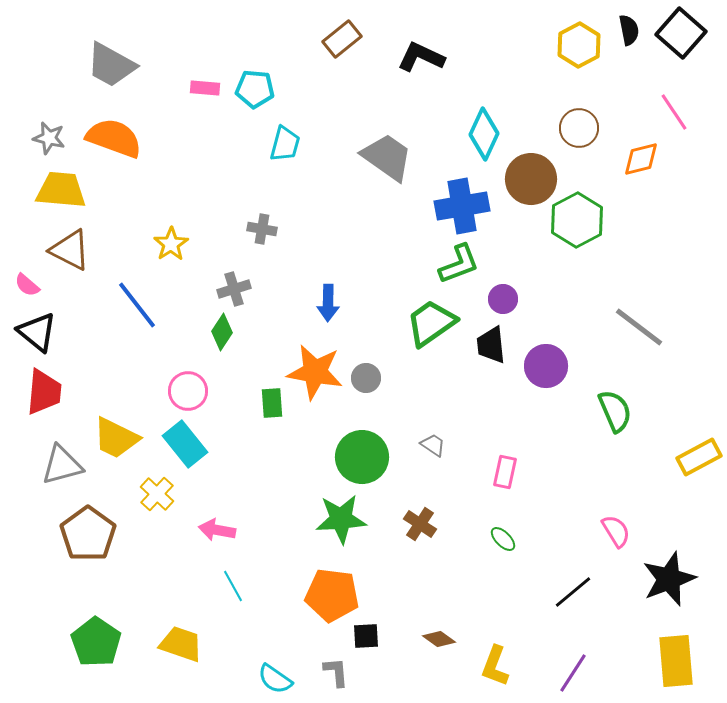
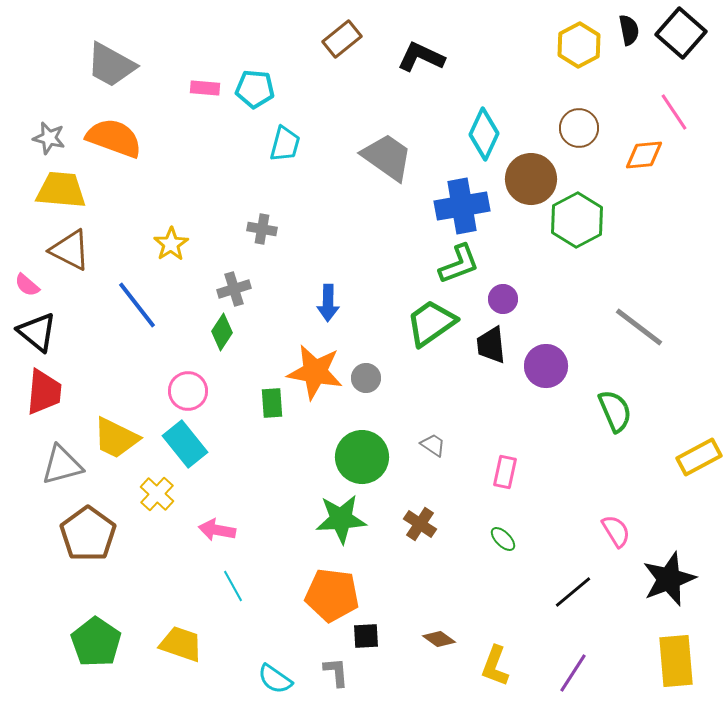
orange diamond at (641, 159): moved 3 px right, 4 px up; rotated 9 degrees clockwise
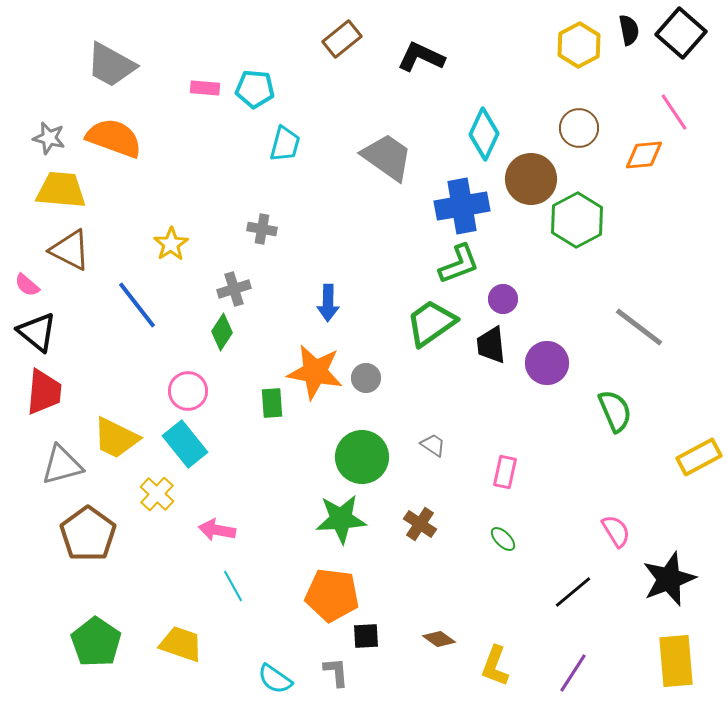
purple circle at (546, 366): moved 1 px right, 3 px up
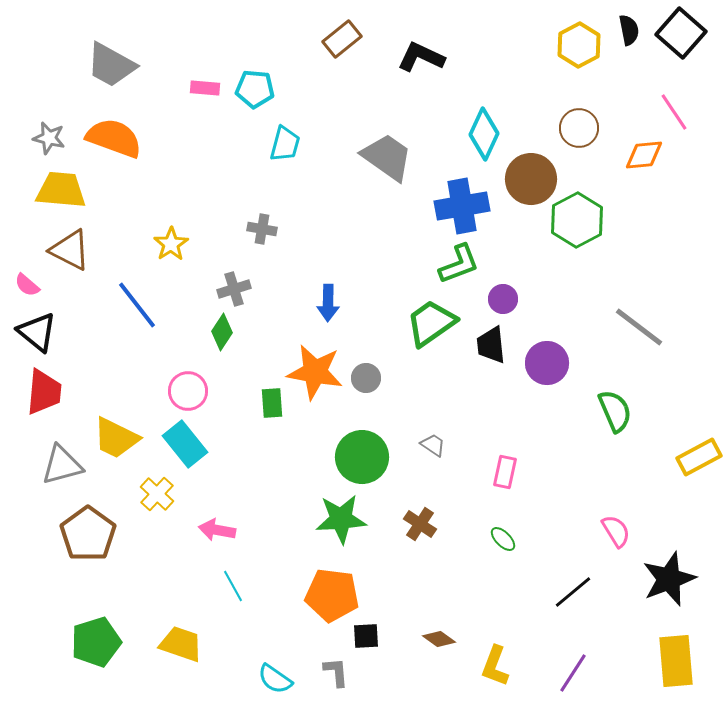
green pentagon at (96, 642): rotated 21 degrees clockwise
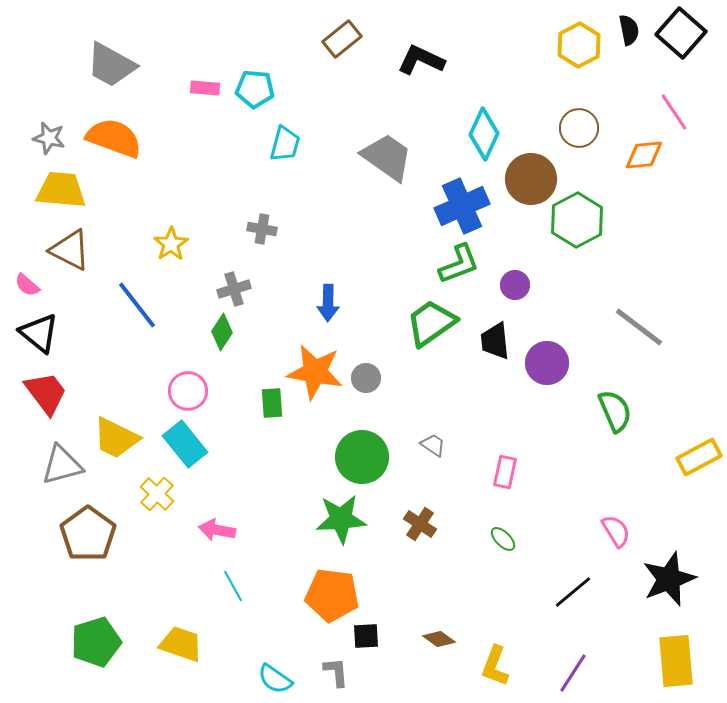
black L-shape at (421, 57): moved 3 px down
blue cross at (462, 206): rotated 14 degrees counterclockwise
purple circle at (503, 299): moved 12 px right, 14 px up
black triangle at (37, 332): moved 2 px right, 1 px down
black trapezoid at (491, 345): moved 4 px right, 4 px up
red trapezoid at (44, 392): moved 2 px right, 1 px down; rotated 42 degrees counterclockwise
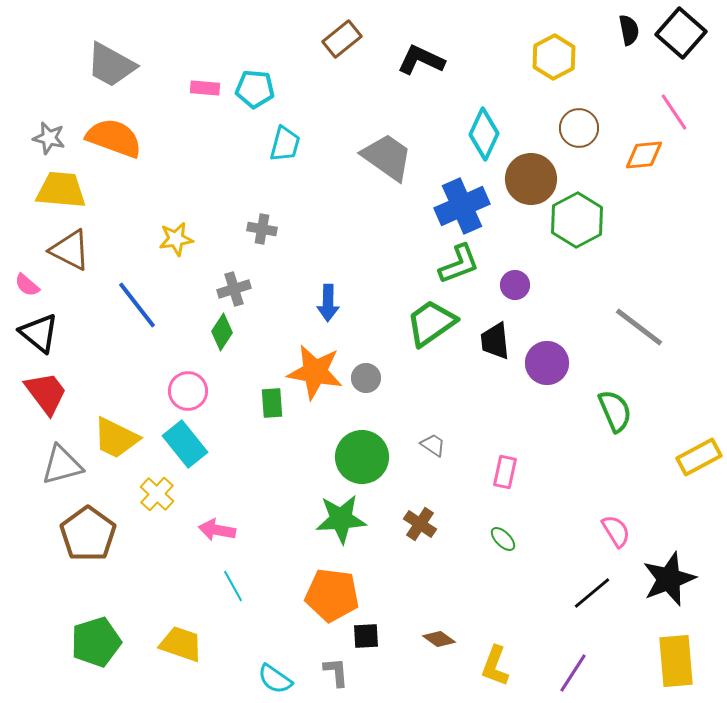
yellow hexagon at (579, 45): moved 25 px left, 12 px down
yellow star at (171, 244): moved 5 px right, 5 px up; rotated 24 degrees clockwise
black line at (573, 592): moved 19 px right, 1 px down
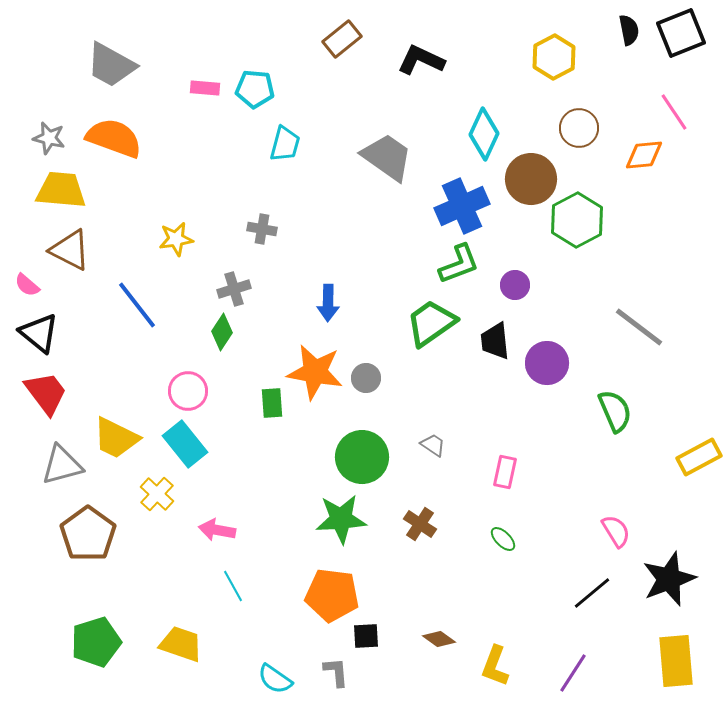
black square at (681, 33): rotated 27 degrees clockwise
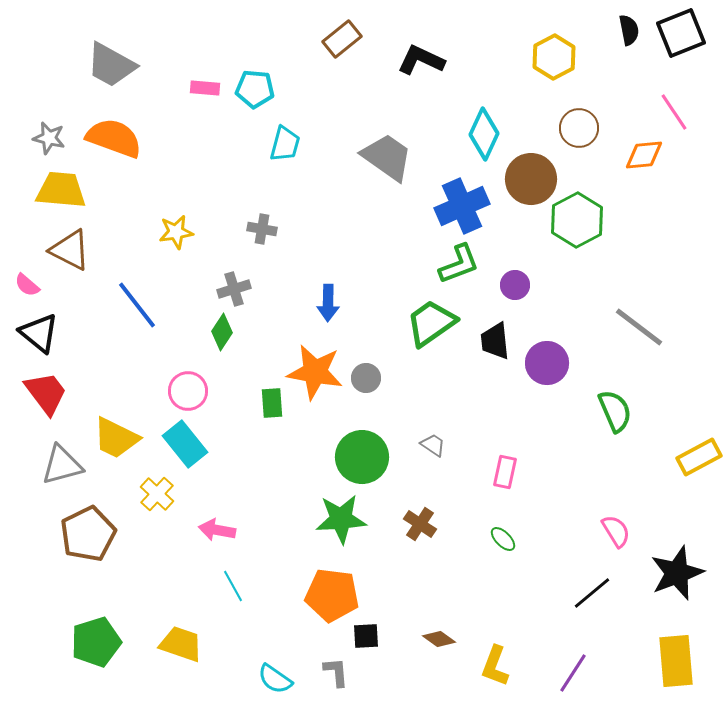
yellow star at (176, 239): moved 7 px up
brown pentagon at (88, 534): rotated 10 degrees clockwise
black star at (669, 579): moved 8 px right, 6 px up
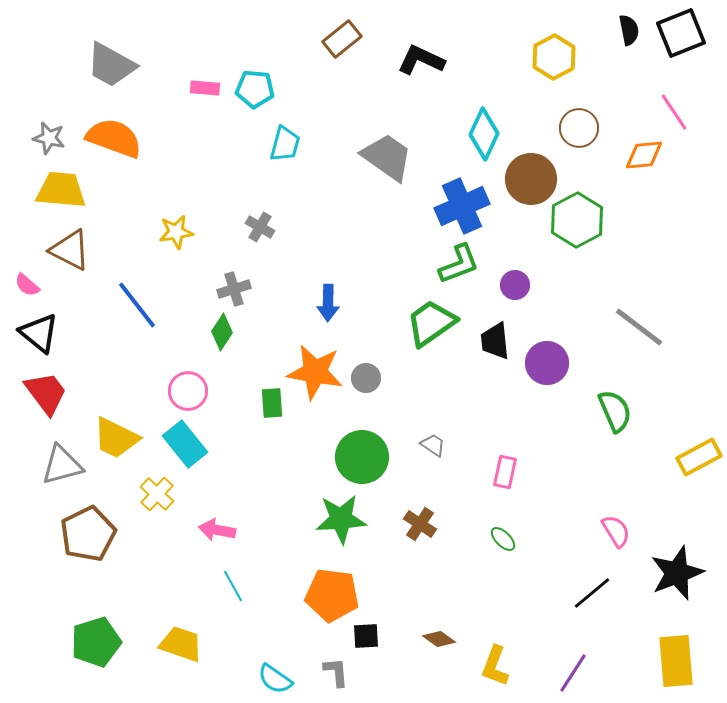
gray cross at (262, 229): moved 2 px left, 2 px up; rotated 20 degrees clockwise
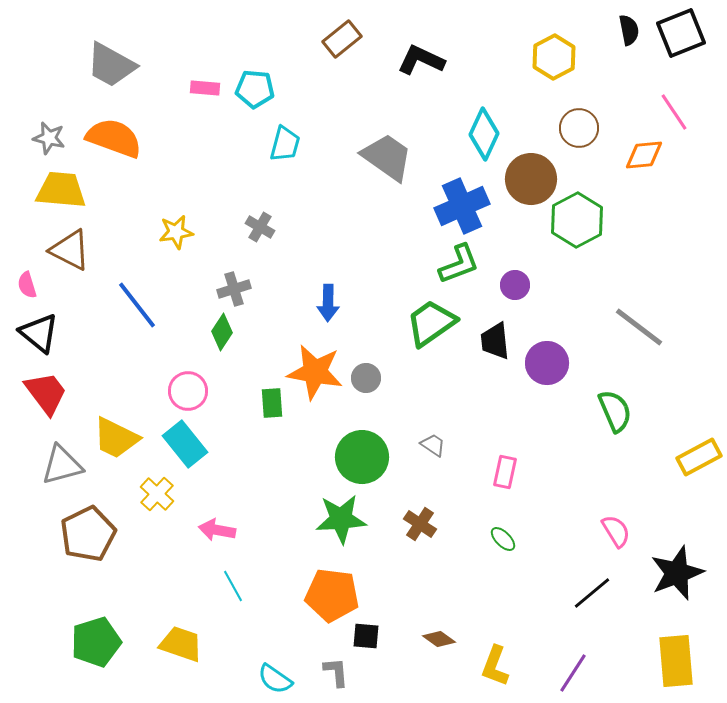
pink semicircle at (27, 285): rotated 32 degrees clockwise
black square at (366, 636): rotated 8 degrees clockwise
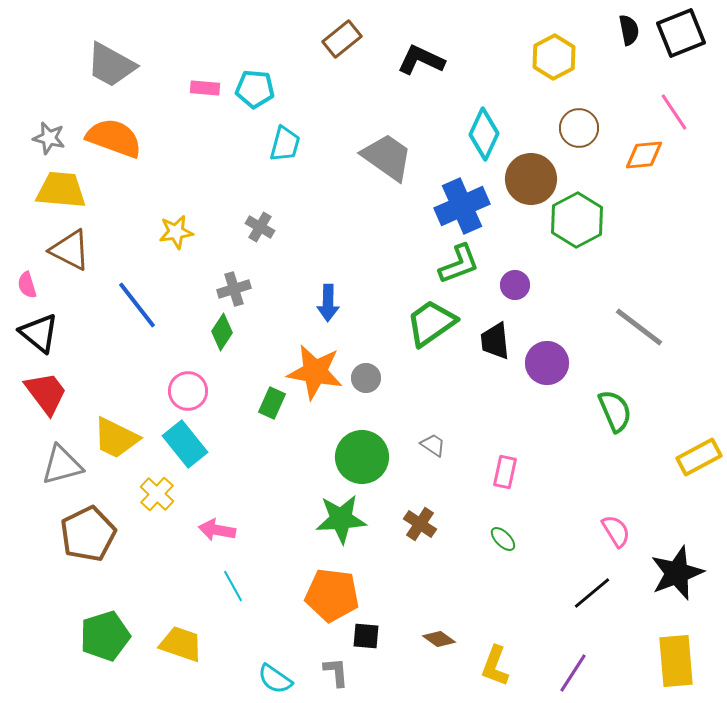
green rectangle at (272, 403): rotated 28 degrees clockwise
green pentagon at (96, 642): moved 9 px right, 6 px up
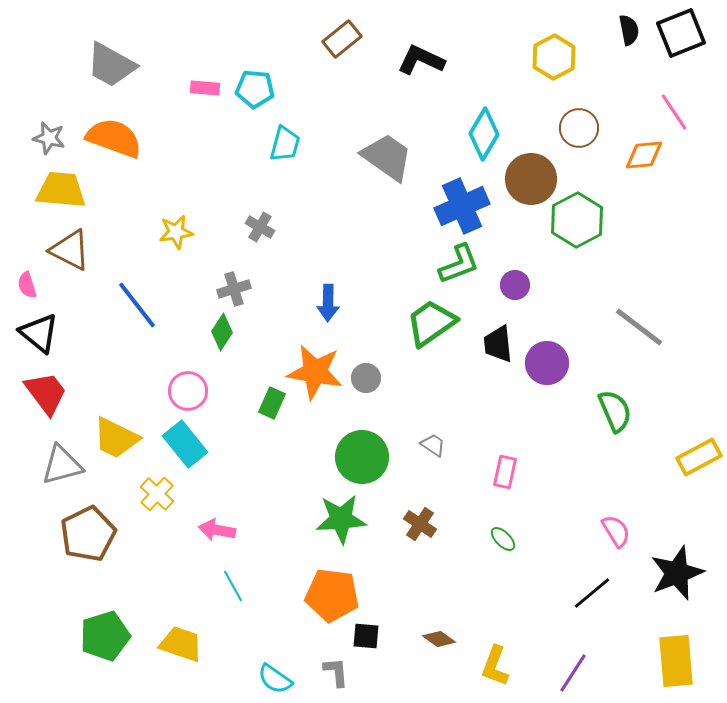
cyan diamond at (484, 134): rotated 6 degrees clockwise
black trapezoid at (495, 341): moved 3 px right, 3 px down
